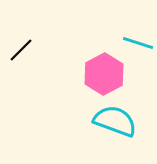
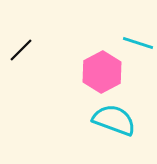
pink hexagon: moved 2 px left, 2 px up
cyan semicircle: moved 1 px left, 1 px up
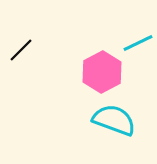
cyan line: rotated 44 degrees counterclockwise
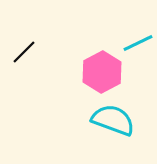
black line: moved 3 px right, 2 px down
cyan semicircle: moved 1 px left
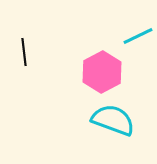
cyan line: moved 7 px up
black line: rotated 52 degrees counterclockwise
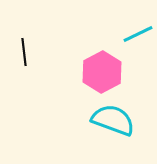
cyan line: moved 2 px up
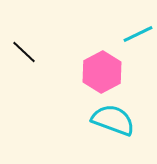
black line: rotated 40 degrees counterclockwise
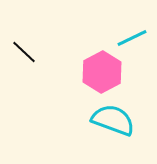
cyan line: moved 6 px left, 4 px down
